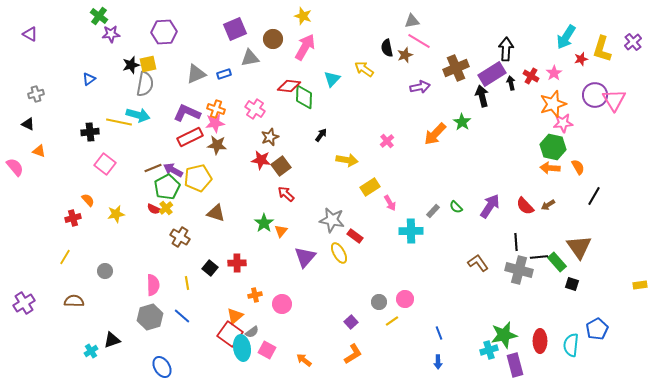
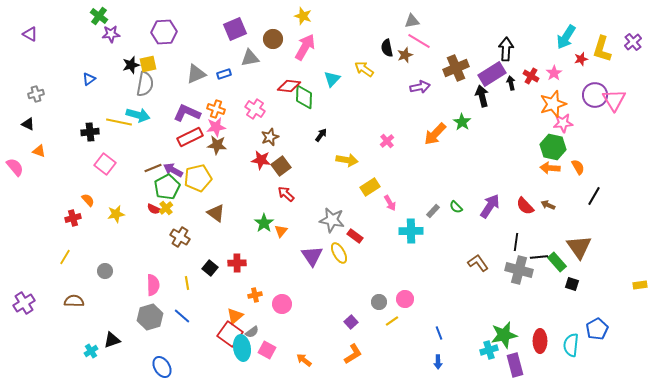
pink star at (215, 123): moved 1 px right, 4 px down
brown arrow at (548, 205): rotated 56 degrees clockwise
brown triangle at (216, 213): rotated 18 degrees clockwise
black line at (516, 242): rotated 12 degrees clockwise
purple triangle at (305, 257): moved 7 px right, 1 px up; rotated 15 degrees counterclockwise
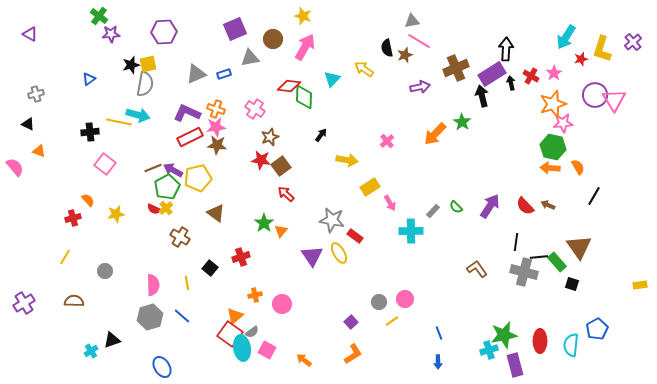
red cross at (237, 263): moved 4 px right, 6 px up; rotated 18 degrees counterclockwise
brown L-shape at (478, 263): moved 1 px left, 6 px down
gray cross at (519, 270): moved 5 px right, 2 px down
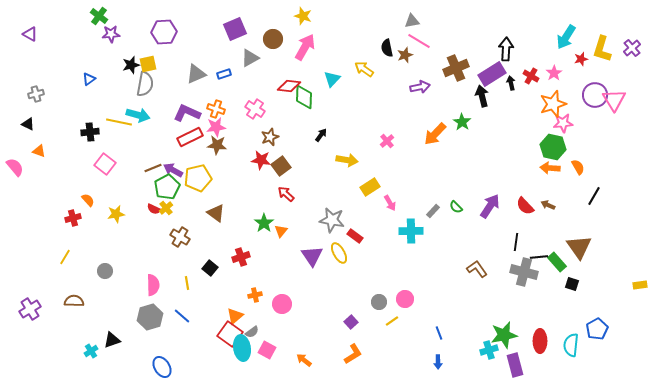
purple cross at (633, 42): moved 1 px left, 6 px down
gray triangle at (250, 58): rotated 18 degrees counterclockwise
purple cross at (24, 303): moved 6 px right, 6 px down
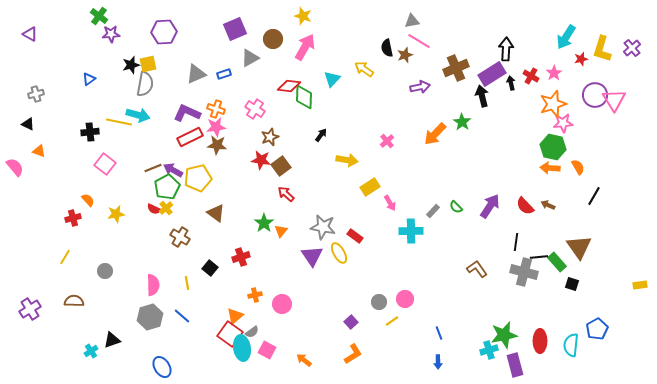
gray star at (332, 220): moved 9 px left, 7 px down
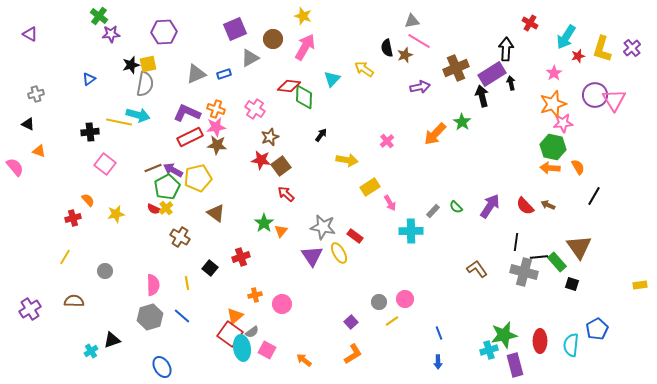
red star at (581, 59): moved 3 px left, 3 px up
red cross at (531, 76): moved 1 px left, 53 px up
